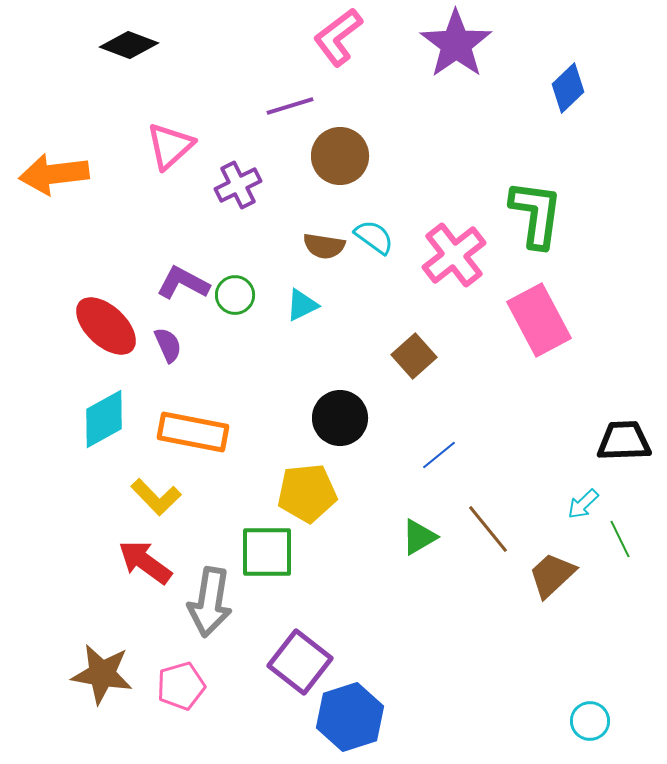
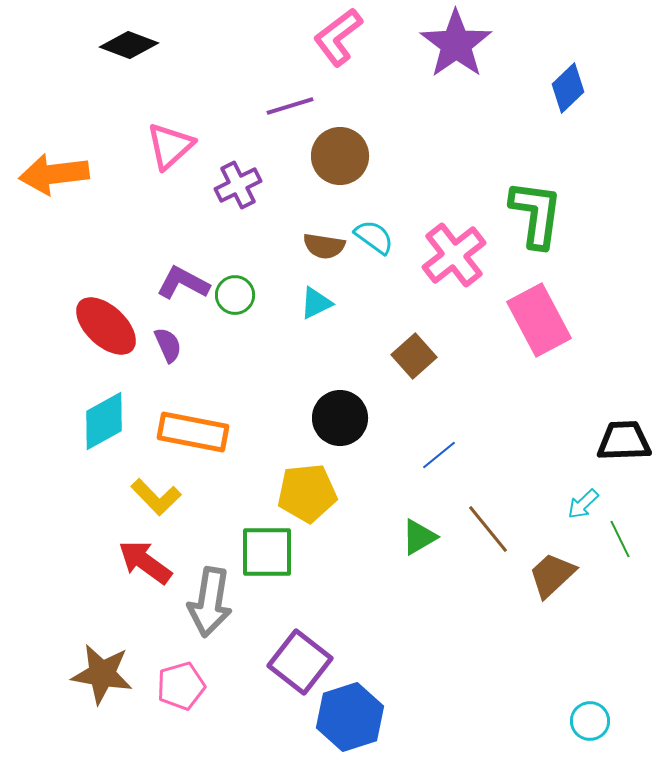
cyan triangle: moved 14 px right, 2 px up
cyan diamond: moved 2 px down
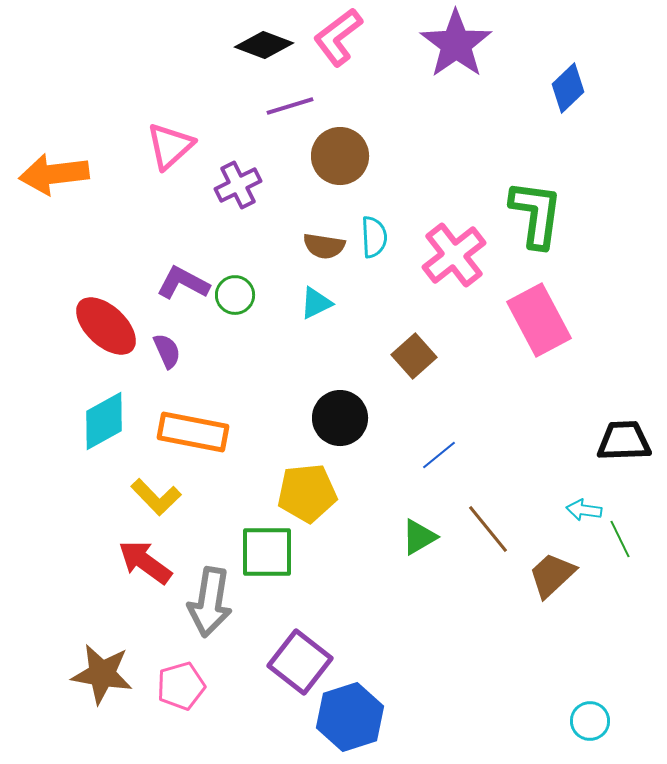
black diamond: moved 135 px right
cyan semicircle: rotated 51 degrees clockwise
purple semicircle: moved 1 px left, 6 px down
cyan arrow: moved 1 px right, 6 px down; rotated 52 degrees clockwise
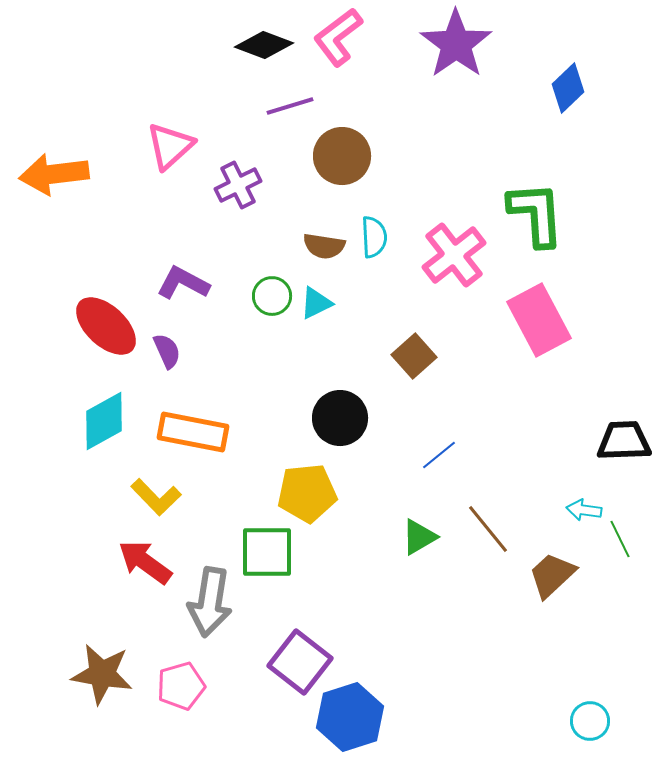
brown circle: moved 2 px right
green L-shape: rotated 12 degrees counterclockwise
green circle: moved 37 px right, 1 px down
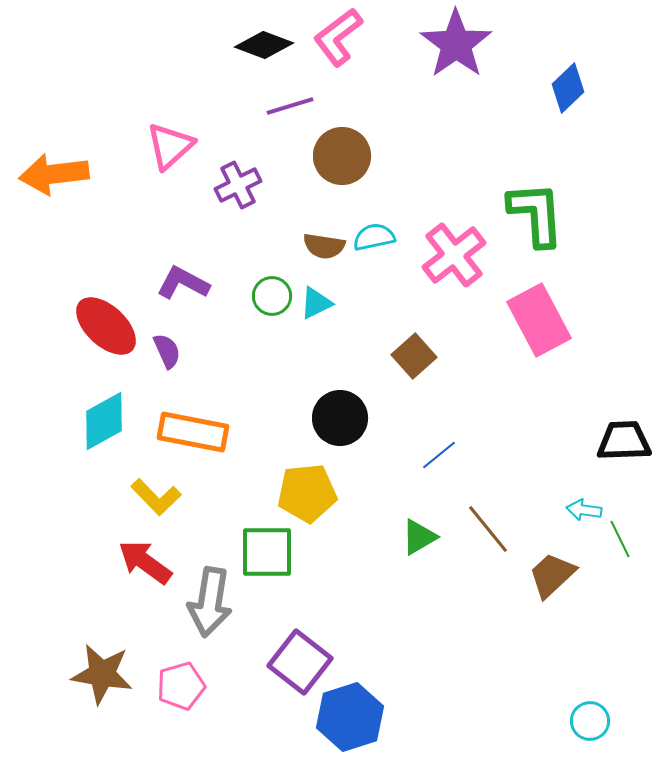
cyan semicircle: rotated 99 degrees counterclockwise
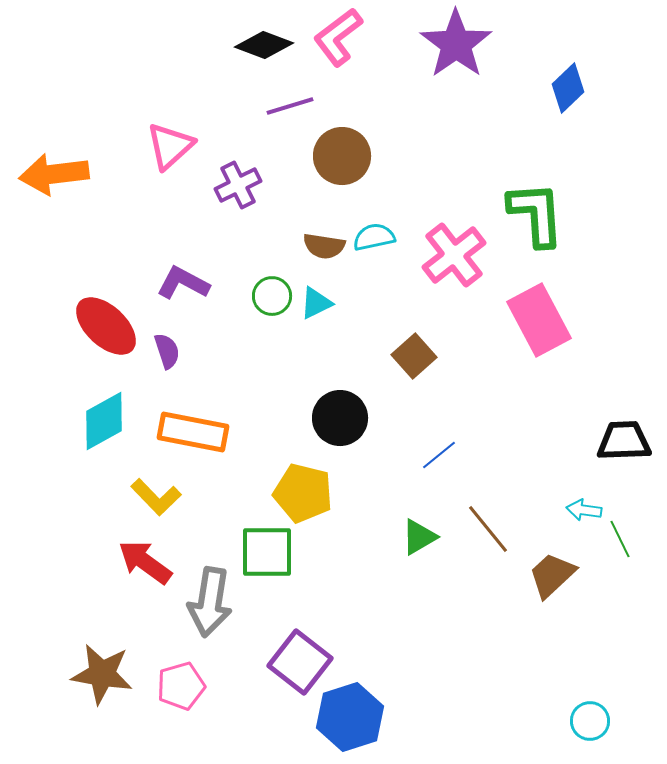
purple semicircle: rotated 6 degrees clockwise
yellow pentagon: moved 4 px left; rotated 20 degrees clockwise
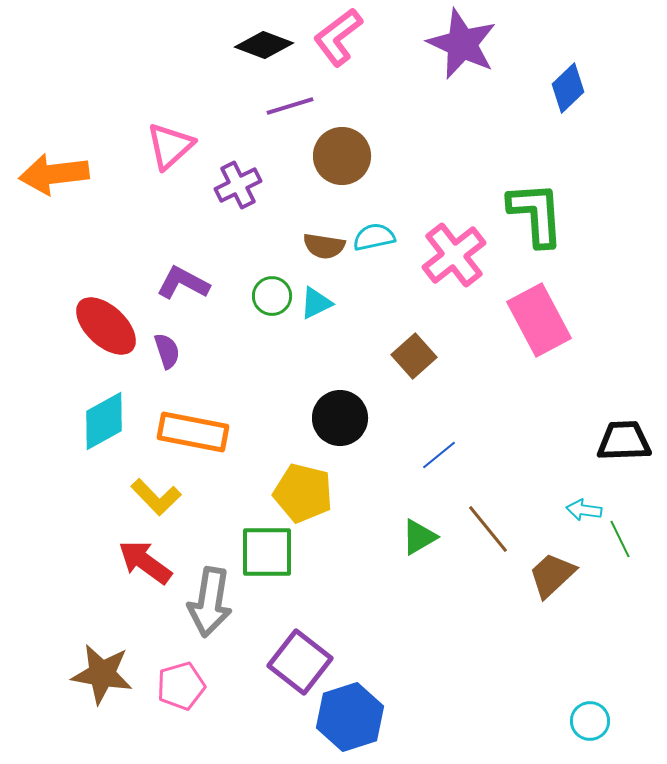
purple star: moved 6 px right; rotated 12 degrees counterclockwise
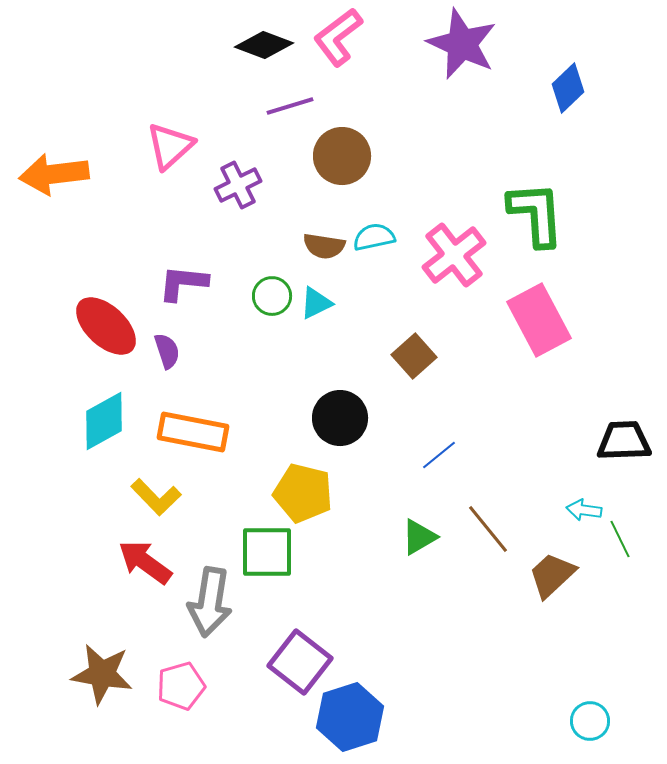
purple L-shape: rotated 22 degrees counterclockwise
